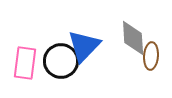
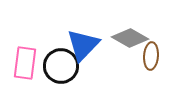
gray diamond: moved 3 px left; rotated 57 degrees counterclockwise
blue triangle: moved 1 px left, 1 px up
black circle: moved 5 px down
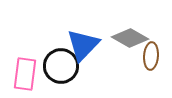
pink rectangle: moved 11 px down
